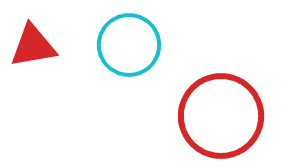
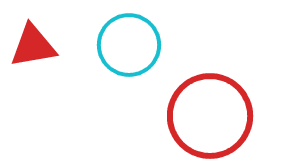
red circle: moved 11 px left
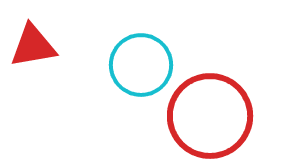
cyan circle: moved 12 px right, 20 px down
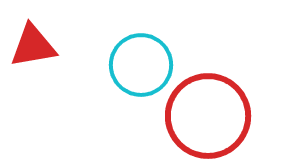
red circle: moved 2 px left
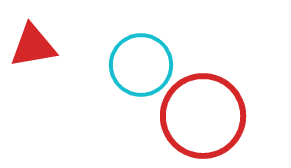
red circle: moved 5 px left
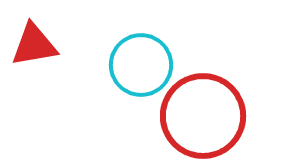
red triangle: moved 1 px right, 1 px up
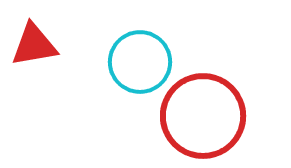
cyan circle: moved 1 px left, 3 px up
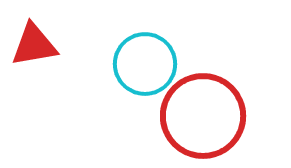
cyan circle: moved 5 px right, 2 px down
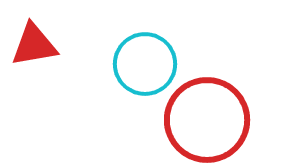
red circle: moved 4 px right, 4 px down
